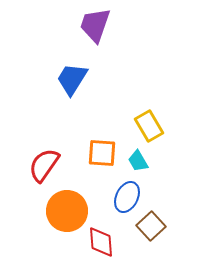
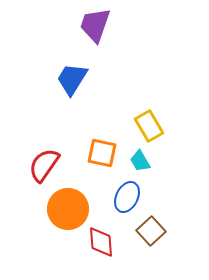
orange square: rotated 8 degrees clockwise
cyan trapezoid: moved 2 px right
orange circle: moved 1 px right, 2 px up
brown square: moved 5 px down
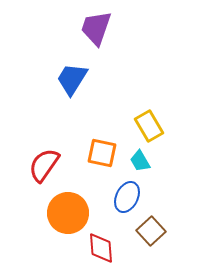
purple trapezoid: moved 1 px right, 3 px down
orange circle: moved 4 px down
red diamond: moved 6 px down
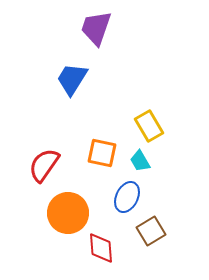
brown square: rotated 12 degrees clockwise
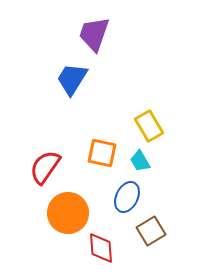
purple trapezoid: moved 2 px left, 6 px down
red semicircle: moved 1 px right, 2 px down
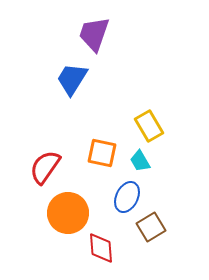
brown square: moved 4 px up
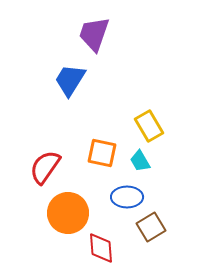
blue trapezoid: moved 2 px left, 1 px down
blue ellipse: rotated 64 degrees clockwise
